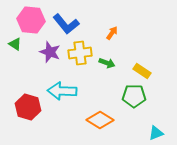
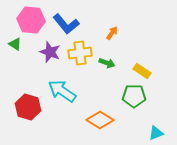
cyan arrow: rotated 32 degrees clockwise
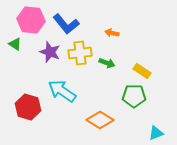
orange arrow: rotated 112 degrees counterclockwise
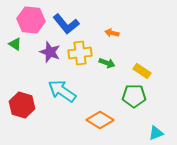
red hexagon: moved 6 px left, 2 px up
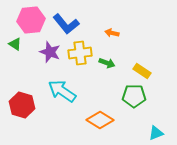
pink hexagon: rotated 12 degrees counterclockwise
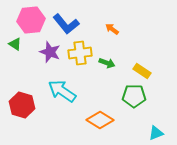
orange arrow: moved 4 px up; rotated 24 degrees clockwise
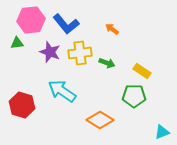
green triangle: moved 2 px right, 1 px up; rotated 40 degrees counterclockwise
cyan triangle: moved 6 px right, 1 px up
